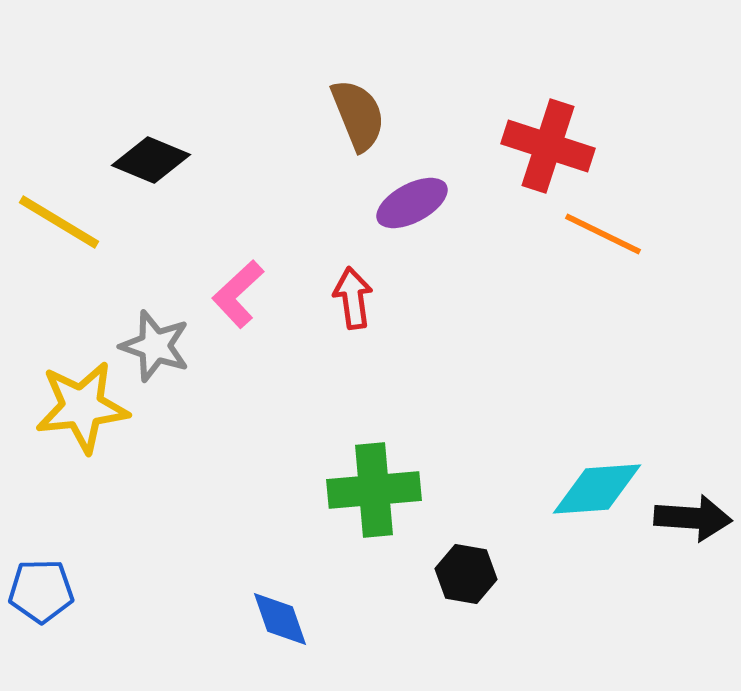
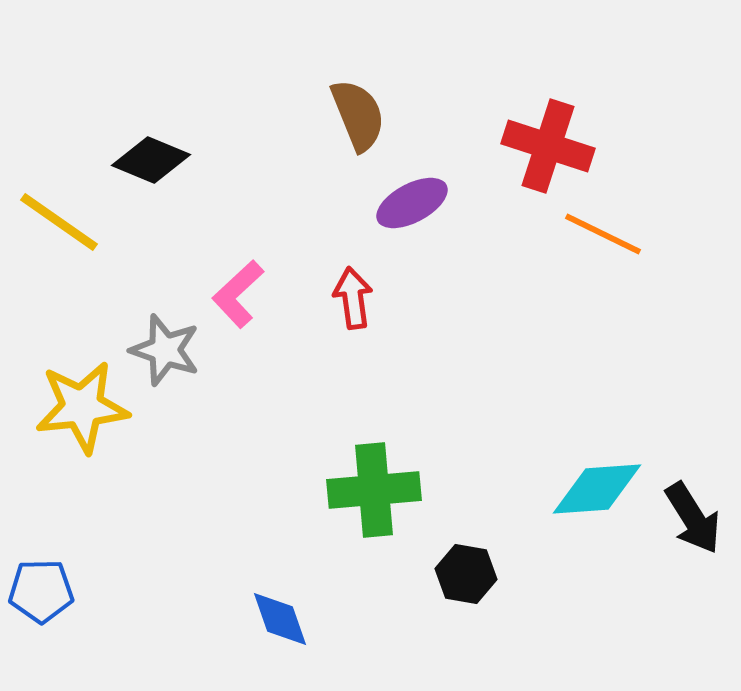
yellow line: rotated 4 degrees clockwise
gray star: moved 10 px right, 4 px down
black arrow: rotated 54 degrees clockwise
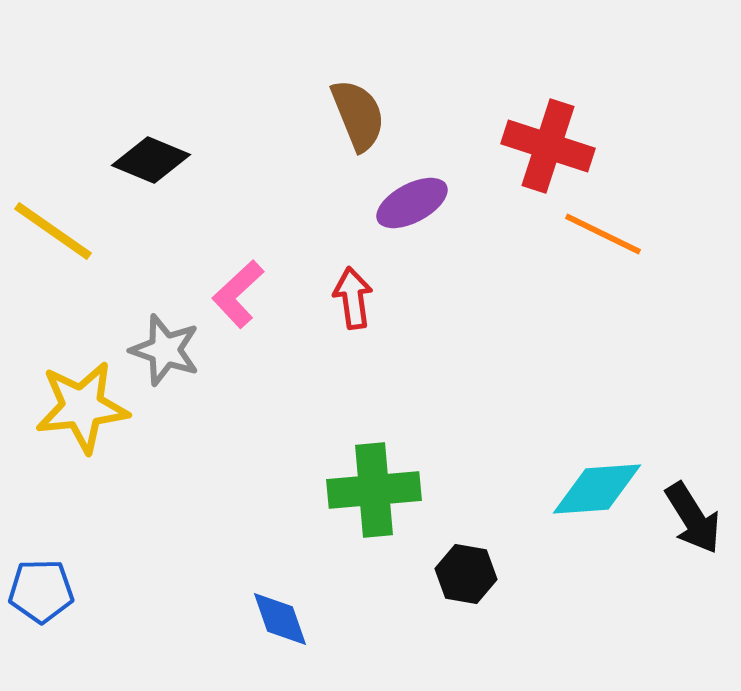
yellow line: moved 6 px left, 9 px down
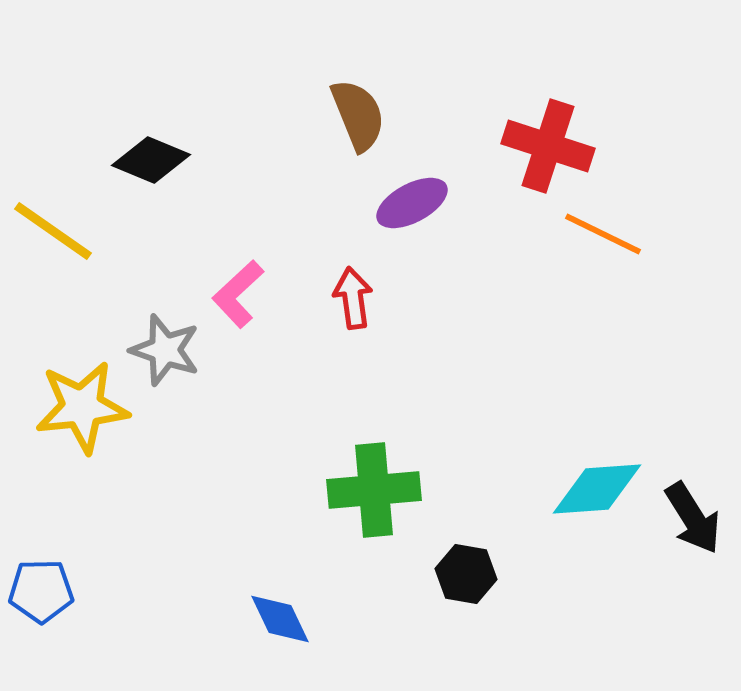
blue diamond: rotated 6 degrees counterclockwise
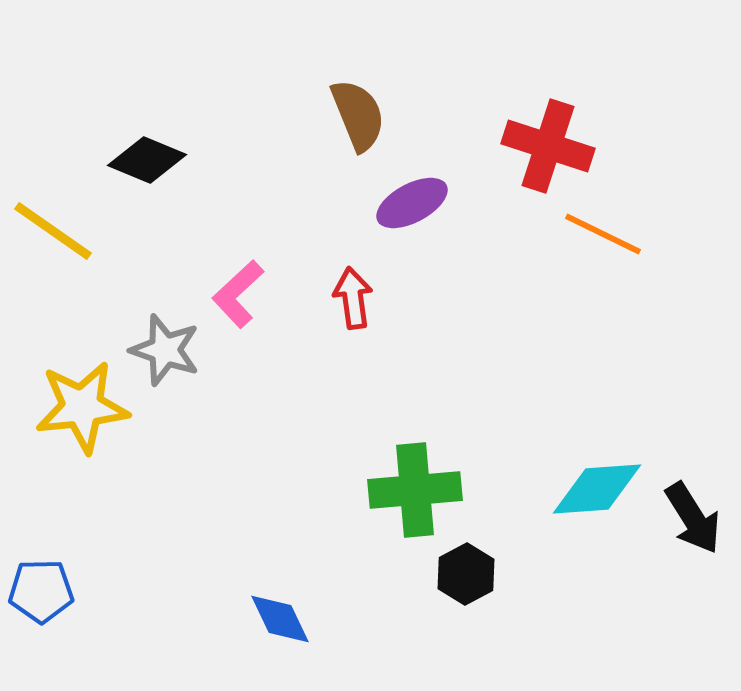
black diamond: moved 4 px left
green cross: moved 41 px right
black hexagon: rotated 22 degrees clockwise
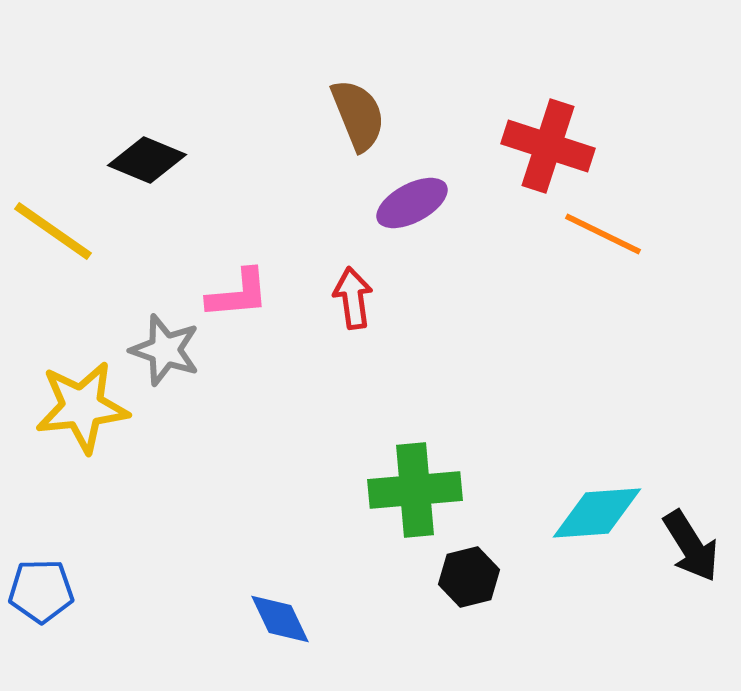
pink L-shape: rotated 142 degrees counterclockwise
cyan diamond: moved 24 px down
black arrow: moved 2 px left, 28 px down
black hexagon: moved 3 px right, 3 px down; rotated 14 degrees clockwise
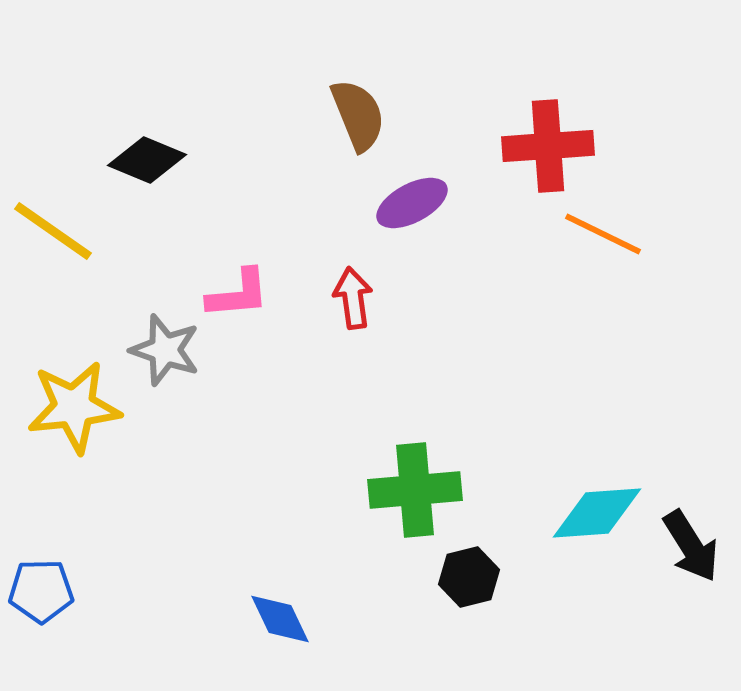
red cross: rotated 22 degrees counterclockwise
yellow star: moved 8 px left
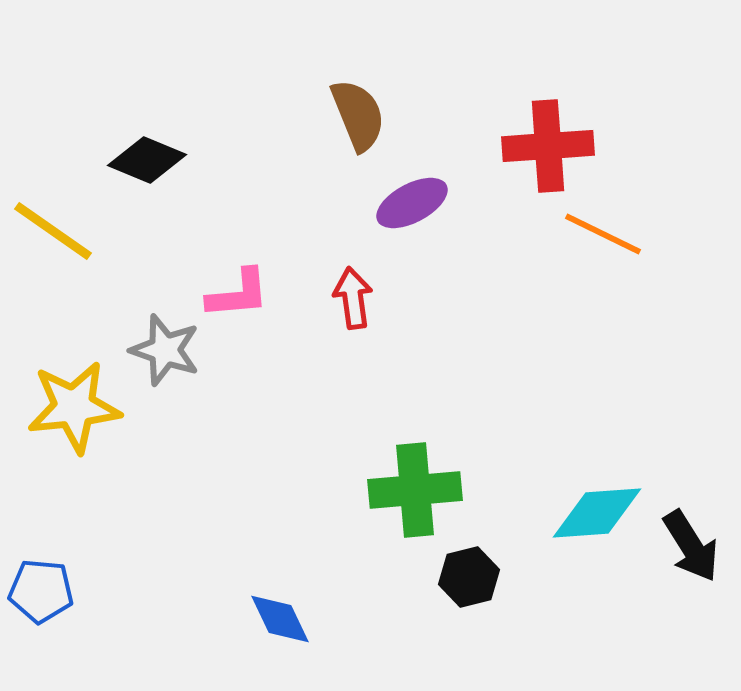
blue pentagon: rotated 6 degrees clockwise
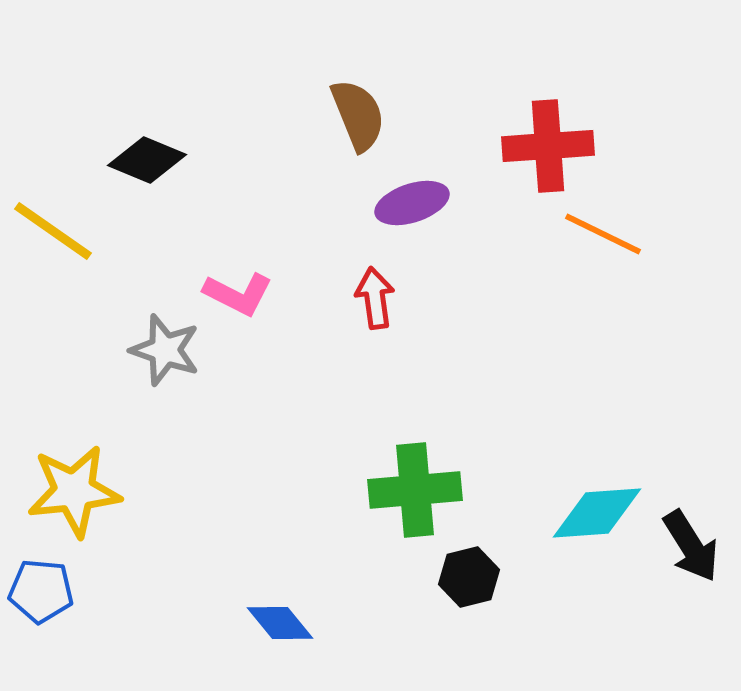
purple ellipse: rotated 10 degrees clockwise
pink L-shape: rotated 32 degrees clockwise
red arrow: moved 22 px right
yellow star: moved 84 px down
blue diamond: moved 4 px down; rotated 14 degrees counterclockwise
